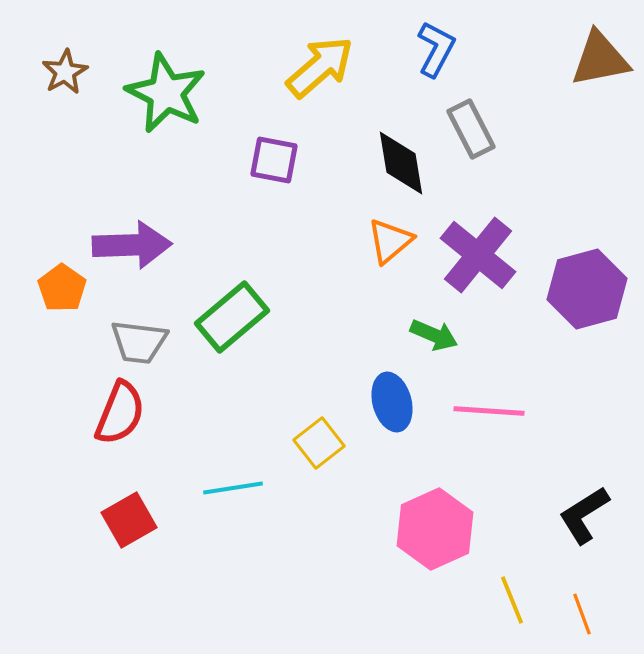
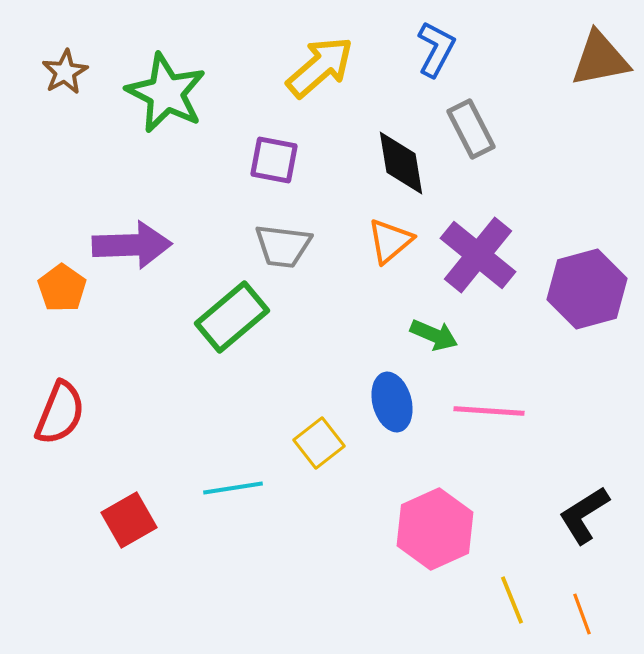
gray trapezoid: moved 144 px right, 96 px up
red semicircle: moved 60 px left
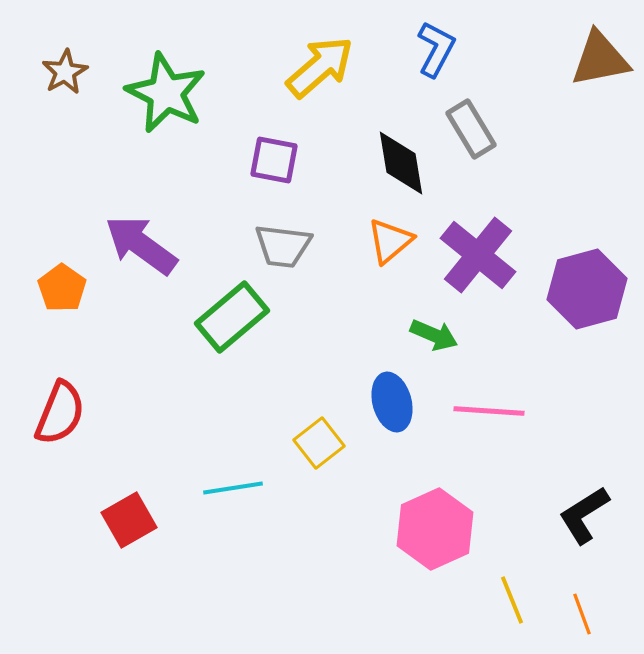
gray rectangle: rotated 4 degrees counterclockwise
purple arrow: moved 9 px right; rotated 142 degrees counterclockwise
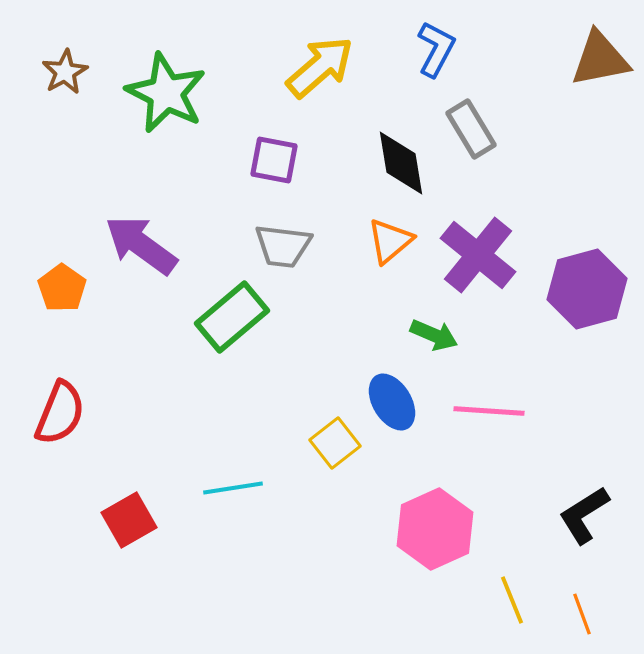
blue ellipse: rotated 16 degrees counterclockwise
yellow square: moved 16 px right
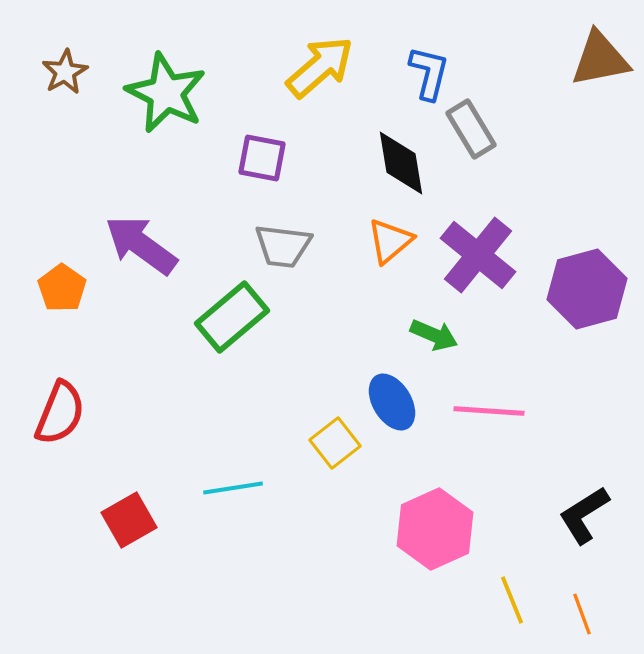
blue L-shape: moved 7 px left, 24 px down; rotated 14 degrees counterclockwise
purple square: moved 12 px left, 2 px up
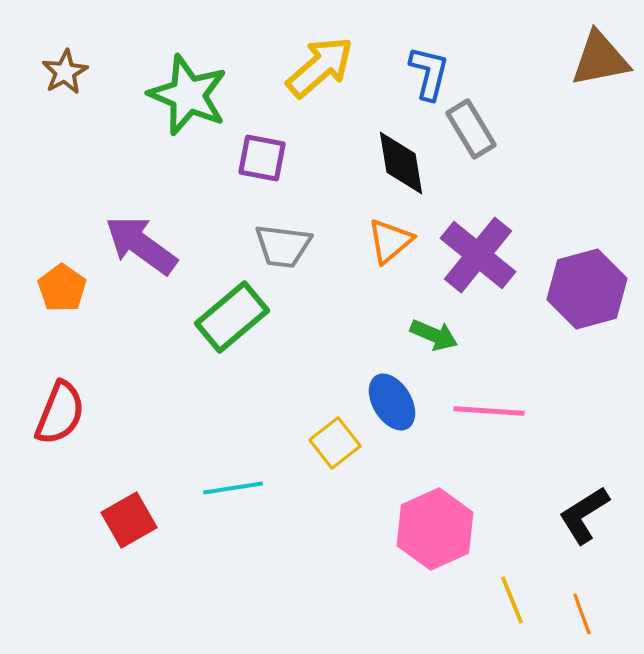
green star: moved 22 px right, 2 px down; rotated 4 degrees counterclockwise
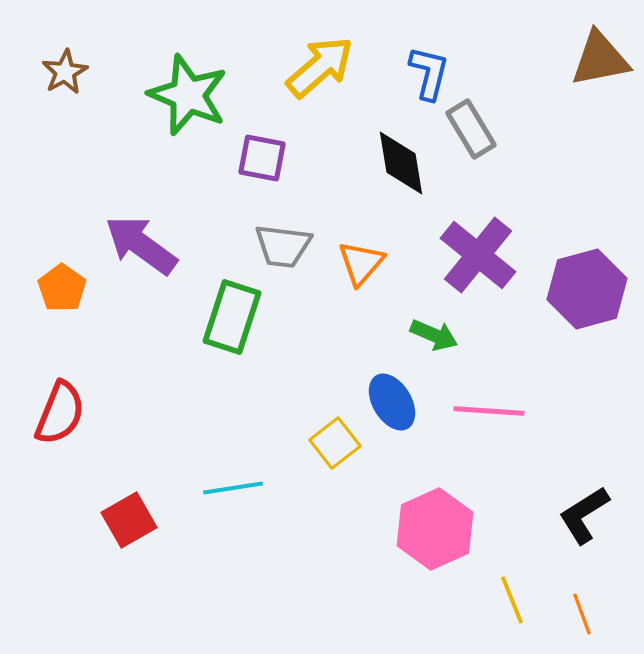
orange triangle: moved 29 px left, 22 px down; rotated 9 degrees counterclockwise
green rectangle: rotated 32 degrees counterclockwise
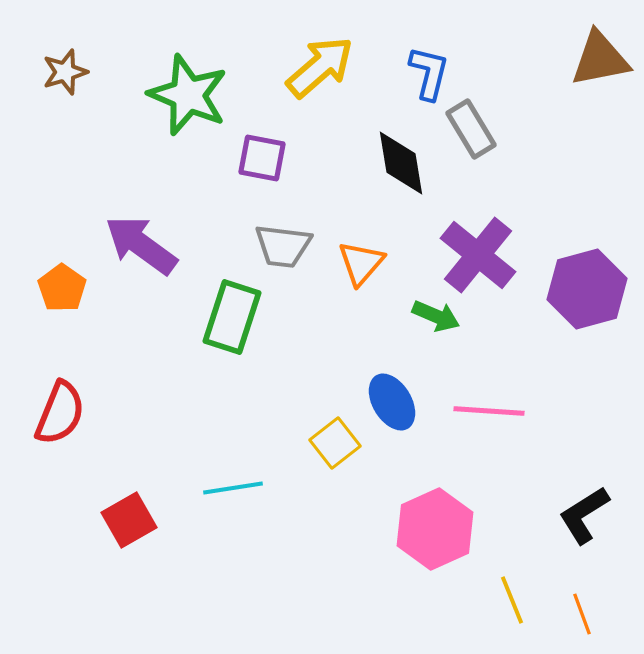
brown star: rotated 12 degrees clockwise
green arrow: moved 2 px right, 19 px up
